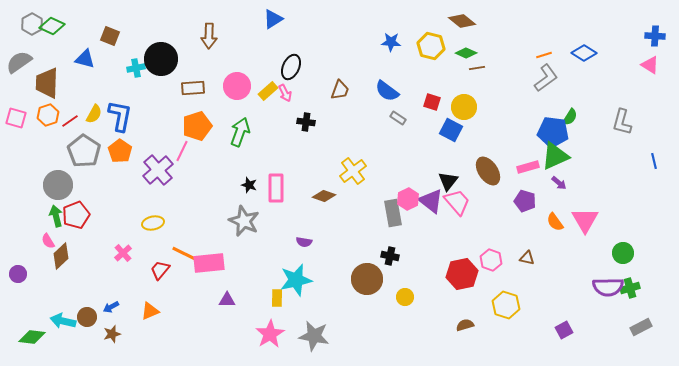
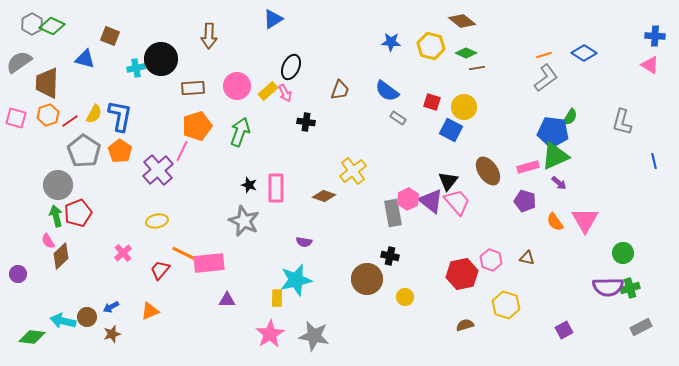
red pentagon at (76, 215): moved 2 px right, 2 px up
yellow ellipse at (153, 223): moved 4 px right, 2 px up
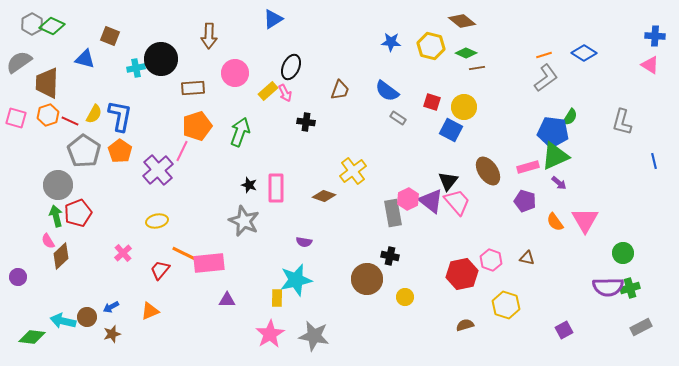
pink circle at (237, 86): moved 2 px left, 13 px up
red line at (70, 121): rotated 60 degrees clockwise
purple circle at (18, 274): moved 3 px down
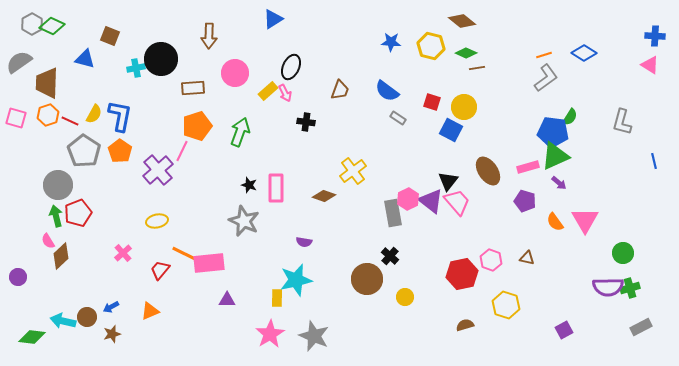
black cross at (390, 256): rotated 30 degrees clockwise
gray star at (314, 336): rotated 12 degrees clockwise
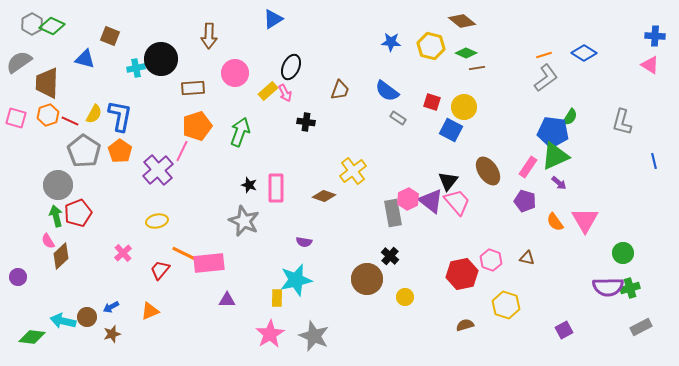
pink rectangle at (528, 167): rotated 40 degrees counterclockwise
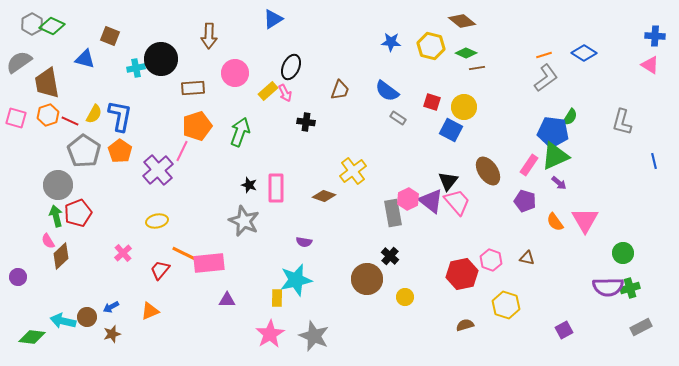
brown trapezoid at (47, 83): rotated 12 degrees counterclockwise
pink rectangle at (528, 167): moved 1 px right, 2 px up
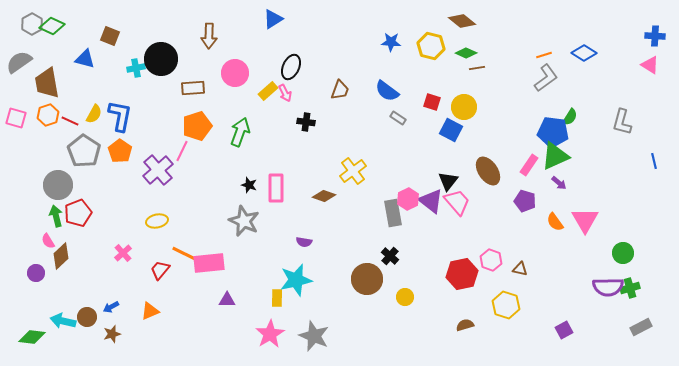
brown triangle at (527, 258): moved 7 px left, 11 px down
purple circle at (18, 277): moved 18 px right, 4 px up
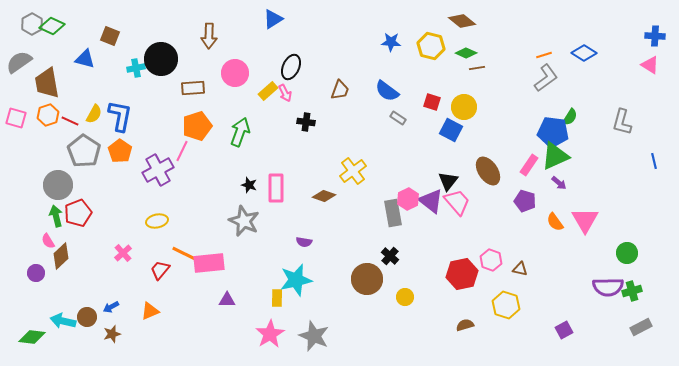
purple cross at (158, 170): rotated 12 degrees clockwise
green circle at (623, 253): moved 4 px right
green cross at (630, 288): moved 2 px right, 3 px down
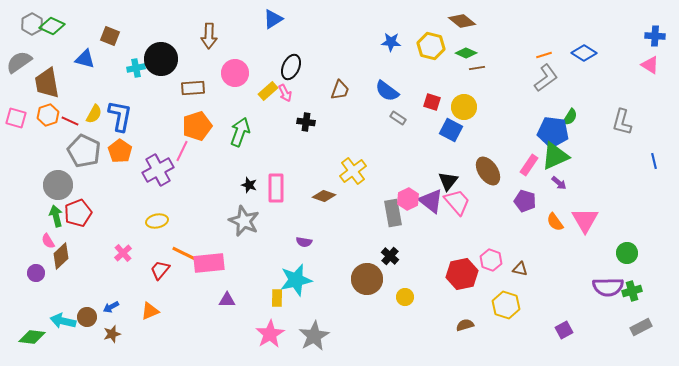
gray pentagon at (84, 151): rotated 8 degrees counterclockwise
gray star at (314, 336): rotated 20 degrees clockwise
